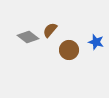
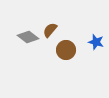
brown circle: moved 3 px left
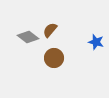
brown circle: moved 12 px left, 8 px down
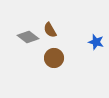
brown semicircle: rotated 70 degrees counterclockwise
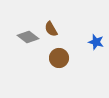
brown semicircle: moved 1 px right, 1 px up
brown circle: moved 5 px right
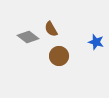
brown circle: moved 2 px up
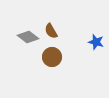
brown semicircle: moved 2 px down
brown circle: moved 7 px left, 1 px down
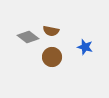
brown semicircle: rotated 49 degrees counterclockwise
blue star: moved 11 px left, 5 px down
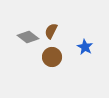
brown semicircle: rotated 105 degrees clockwise
blue star: rotated 14 degrees clockwise
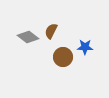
blue star: rotated 28 degrees counterclockwise
brown circle: moved 11 px right
